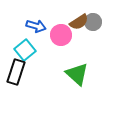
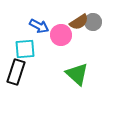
blue arrow: moved 3 px right; rotated 12 degrees clockwise
cyan square: moved 1 px up; rotated 35 degrees clockwise
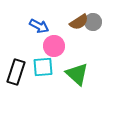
pink circle: moved 7 px left, 11 px down
cyan square: moved 18 px right, 18 px down
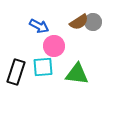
green triangle: rotated 35 degrees counterclockwise
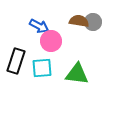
brown semicircle: moved 1 px up; rotated 138 degrees counterclockwise
pink circle: moved 3 px left, 5 px up
cyan square: moved 1 px left, 1 px down
black rectangle: moved 11 px up
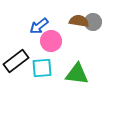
blue arrow: rotated 114 degrees clockwise
black rectangle: rotated 35 degrees clockwise
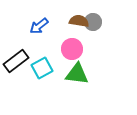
pink circle: moved 21 px right, 8 px down
cyan square: rotated 25 degrees counterclockwise
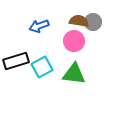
blue arrow: rotated 18 degrees clockwise
pink circle: moved 2 px right, 8 px up
black rectangle: rotated 20 degrees clockwise
cyan square: moved 1 px up
green triangle: moved 3 px left
